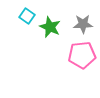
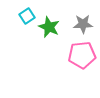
cyan square: rotated 21 degrees clockwise
green star: moved 1 px left
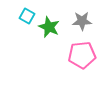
cyan square: rotated 28 degrees counterclockwise
gray star: moved 1 px left, 3 px up
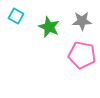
cyan square: moved 11 px left
pink pentagon: rotated 16 degrees clockwise
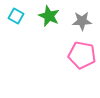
green star: moved 11 px up
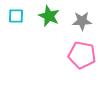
cyan square: rotated 28 degrees counterclockwise
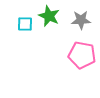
cyan square: moved 9 px right, 8 px down
gray star: moved 1 px left, 1 px up
